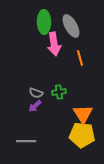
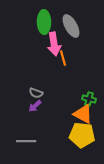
orange line: moved 17 px left
green cross: moved 30 px right, 7 px down; rotated 24 degrees clockwise
orange triangle: rotated 30 degrees counterclockwise
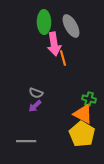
yellow pentagon: moved 1 px up; rotated 25 degrees clockwise
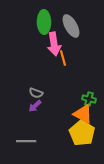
yellow pentagon: moved 1 px up
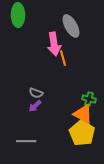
green ellipse: moved 26 px left, 7 px up
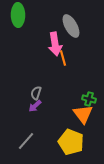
pink arrow: moved 1 px right
gray semicircle: rotated 88 degrees clockwise
orange triangle: rotated 25 degrees clockwise
yellow pentagon: moved 11 px left, 9 px down; rotated 10 degrees counterclockwise
gray line: rotated 48 degrees counterclockwise
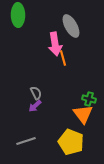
gray semicircle: rotated 136 degrees clockwise
gray line: rotated 30 degrees clockwise
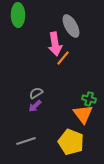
orange line: rotated 56 degrees clockwise
gray semicircle: rotated 96 degrees counterclockwise
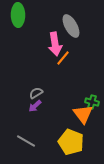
green cross: moved 3 px right, 3 px down
gray line: rotated 48 degrees clockwise
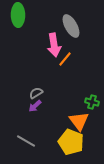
pink arrow: moved 1 px left, 1 px down
orange line: moved 2 px right, 1 px down
orange triangle: moved 4 px left, 7 px down
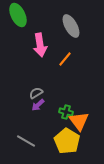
green ellipse: rotated 25 degrees counterclockwise
pink arrow: moved 14 px left
green cross: moved 26 px left, 10 px down
purple arrow: moved 3 px right, 1 px up
yellow pentagon: moved 4 px left, 1 px up; rotated 10 degrees clockwise
